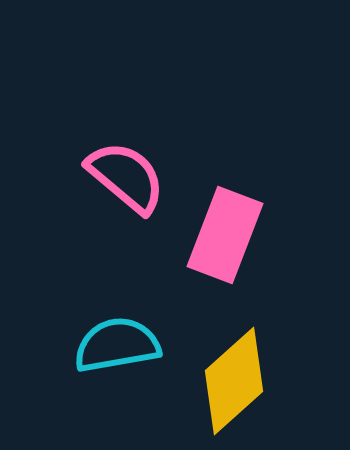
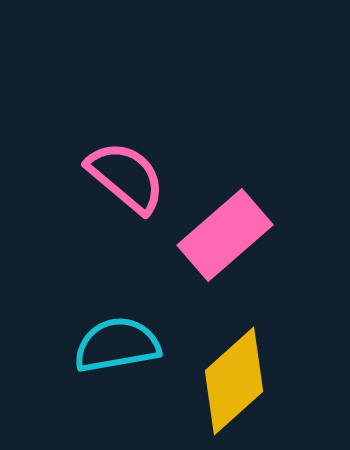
pink rectangle: rotated 28 degrees clockwise
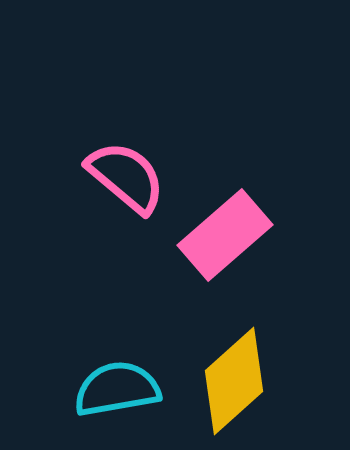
cyan semicircle: moved 44 px down
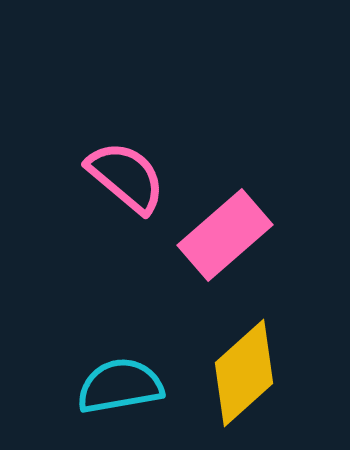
yellow diamond: moved 10 px right, 8 px up
cyan semicircle: moved 3 px right, 3 px up
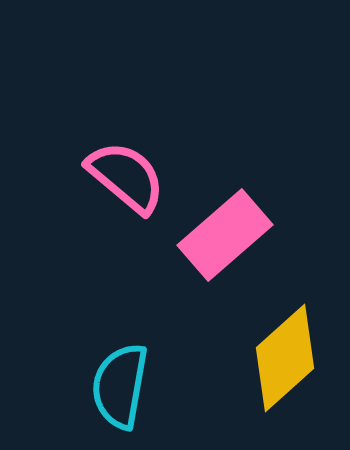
yellow diamond: moved 41 px right, 15 px up
cyan semicircle: rotated 70 degrees counterclockwise
